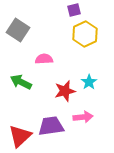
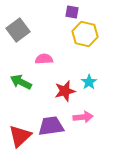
purple square: moved 2 px left, 2 px down; rotated 24 degrees clockwise
gray square: rotated 20 degrees clockwise
yellow hexagon: rotated 20 degrees counterclockwise
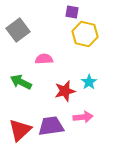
red triangle: moved 6 px up
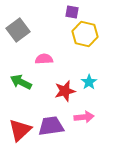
pink arrow: moved 1 px right
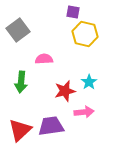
purple square: moved 1 px right
green arrow: rotated 110 degrees counterclockwise
pink arrow: moved 5 px up
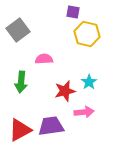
yellow hexagon: moved 2 px right
red triangle: rotated 15 degrees clockwise
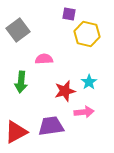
purple square: moved 4 px left, 2 px down
red triangle: moved 4 px left, 2 px down
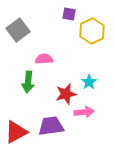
yellow hexagon: moved 5 px right, 3 px up; rotated 20 degrees clockwise
green arrow: moved 7 px right
red star: moved 1 px right, 3 px down
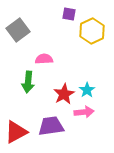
cyan star: moved 2 px left, 8 px down
red star: moved 2 px left; rotated 15 degrees counterclockwise
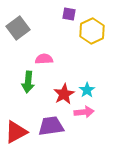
gray square: moved 2 px up
